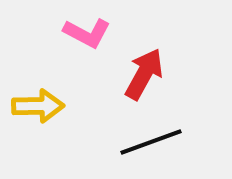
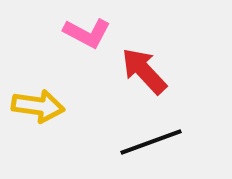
red arrow: moved 3 px up; rotated 72 degrees counterclockwise
yellow arrow: rotated 9 degrees clockwise
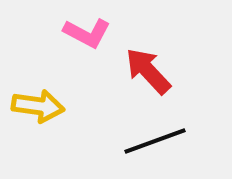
red arrow: moved 4 px right
black line: moved 4 px right, 1 px up
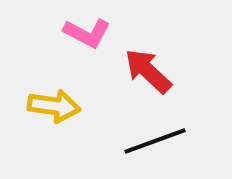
red arrow: rotated 4 degrees counterclockwise
yellow arrow: moved 16 px right
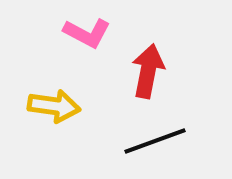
red arrow: rotated 58 degrees clockwise
